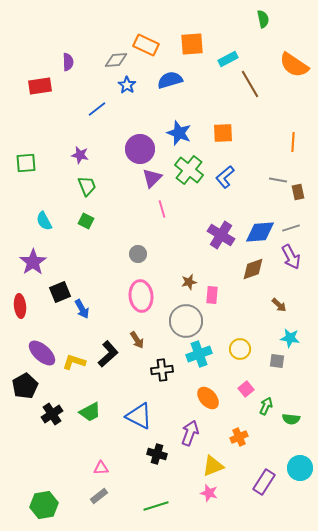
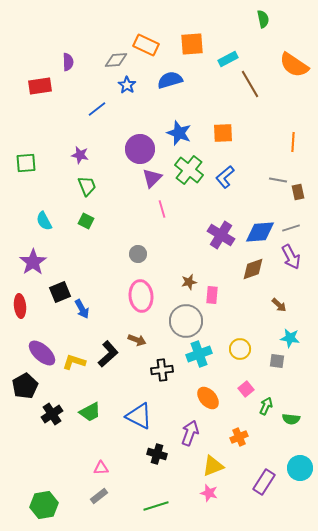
brown arrow at (137, 340): rotated 36 degrees counterclockwise
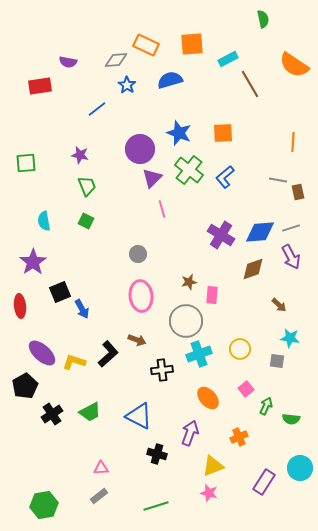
purple semicircle at (68, 62): rotated 102 degrees clockwise
cyan semicircle at (44, 221): rotated 18 degrees clockwise
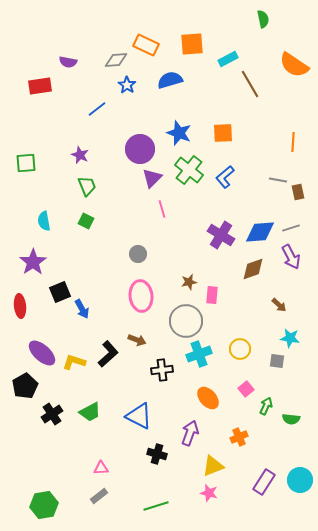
purple star at (80, 155): rotated 12 degrees clockwise
cyan circle at (300, 468): moved 12 px down
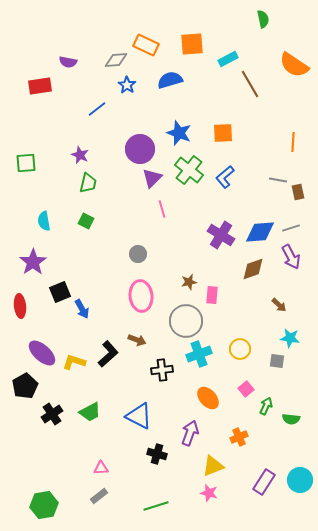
green trapezoid at (87, 186): moved 1 px right, 3 px up; rotated 35 degrees clockwise
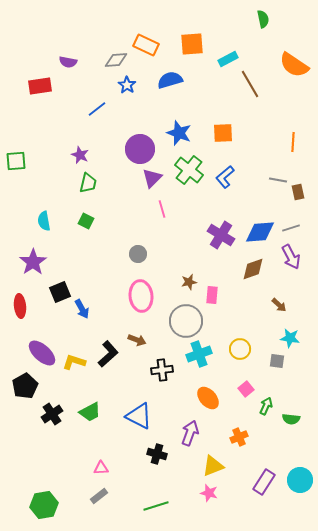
green square at (26, 163): moved 10 px left, 2 px up
